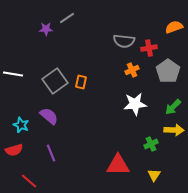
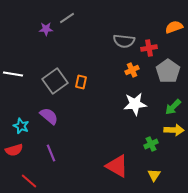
cyan star: moved 1 px down
red triangle: moved 1 px left, 1 px down; rotated 30 degrees clockwise
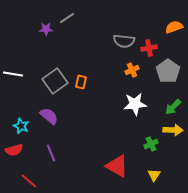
yellow arrow: moved 1 px left
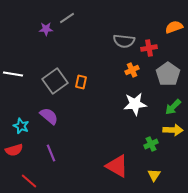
gray pentagon: moved 3 px down
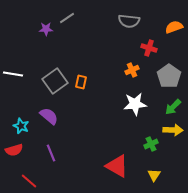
gray semicircle: moved 5 px right, 20 px up
red cross: rotated 28 degrees clockwise
gray pentagon: moved 1 px right, 2 px down
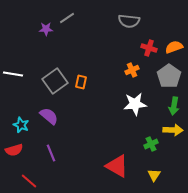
orange semicircle: moved 20 px down
green arrow: moved 1 px right, 1 px up; rotated 36 degrees counterclockwise
cyan star: moved 1 px up
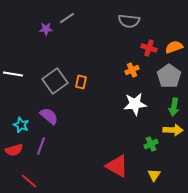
green arrow: moved 1 px down
purple line: moved 10 px left, 7 px up; rotated 42 degrees clockwise
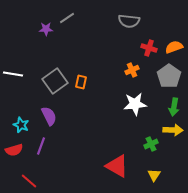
purple semicircle: rotated 24 degrees clockwise
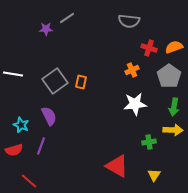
green cross: moved 2 px left, 2 px up; rotated 16 degrees clockwise
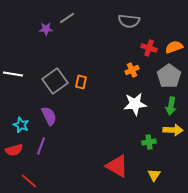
green arrow: moved 3 px left, 1 px up
